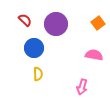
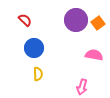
purple circle: moved 20 px right, 4 px up
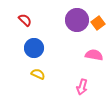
purple circle: moved 1 px right
yellow semicircle: rotated 64 degrees counterclockwise
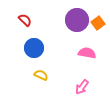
pink semicircle: moved 7 px left, 2 px up
yellow semicircle: moved 3 px right, 1 px down
pink arrow: rotated 21 degrees clockwise
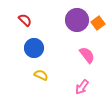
pink semicircle: moved 2 px down; rotated 42 degrees clockwise
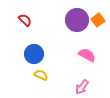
orange square: moved 3 px up
blue circle: moved 6 px down
pink semicircle: rotated 24 degrees counterclockwise
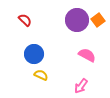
pink arrow: moved 1 px left, 1 px up
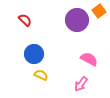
orange square: moved 1 px right, 9 px up
pink semicircle: moved 2 px right, 4 px down
pink arrow: moved 2 px up
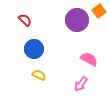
blue circle: moved 5 px up
yellow semicircle: moved 2 px left
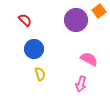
purple circle: moved 1 px left
yellow semicircle: moved 1 px right, 1 px up; rotated 48 degrees clockwise
pink arrow: rotated 21 degrees counterclockwise
